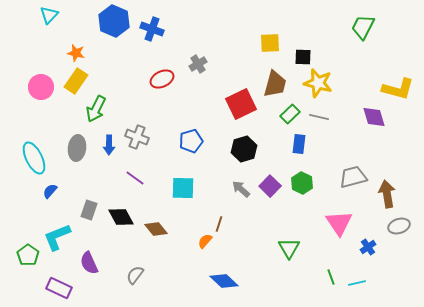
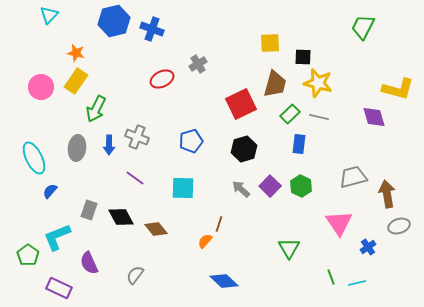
blue hexagon at (114, 21): rotated 24 degrees clockwise
green hexagon at (302, 183): moved 1 px left, 3 px down
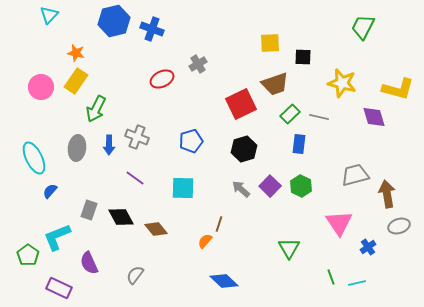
yellow star at (318, 83): moved 24 px right
brown trapezoid at (275, 84): rotated 56 degrees clockwise
gray trapezoid at (353, 177): moved 2 px right, 2 px up
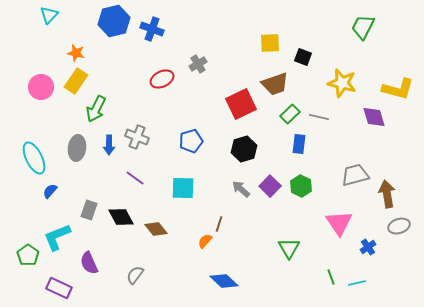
black square at (303, 57): rotated 18 degrees clockwise
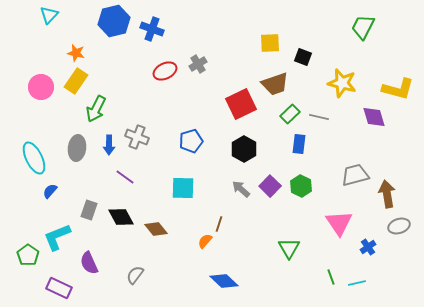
red ellipse at (162, 79): moved 3 px right, 8 px up
black hexagon at (244, 149): rotated 15 degrees counterclockwise
purple line at (135, 178): moved 10 px left, 1 px up
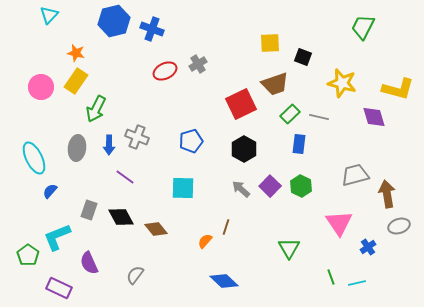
brown line at (219, 224): moved 7 px right, 3 px down
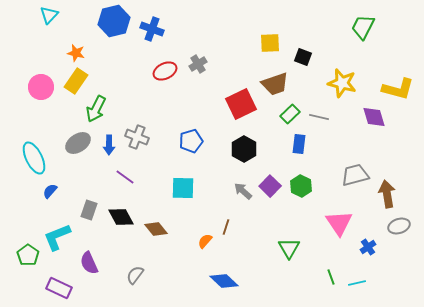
gray ellipse at (77, 148): moved 1 px right, 5 px up; rotated 50 degrees clockwise
gray arrow at (241, 189): moved 2 px right, 2 px down
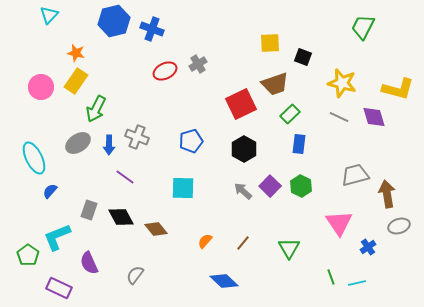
gray line at (319, 117): moved 20 px right; rotated 12 degrees clockwise
brown line at (226, 227): moved 17 px right, 16 px down; rotated 21 degrees clockwise
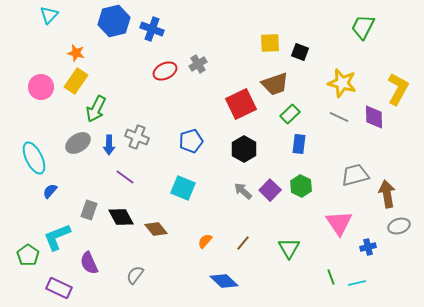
black square at (303, 57): moved 3 px left, 5 px up
yellow L-shape at (398, 89): rotated 76 degrees counterclockwise
purple diamond at (374, 117): rotated 15 degrees clockwise
purple square at (270, 186): moved 4 px down
cyan square at (183, 188): rotated 20 degrees clockwise
blue cross at (368, 247): rotated 21 degrees clockwise
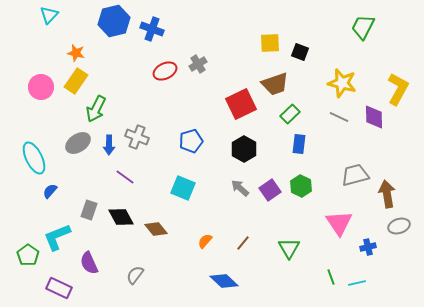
purple square at (270, 190): rotated 10 degrees clockwise
gray arrow at (243, 191): moved 3 px left, 3 px up
